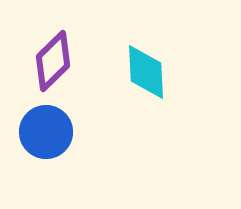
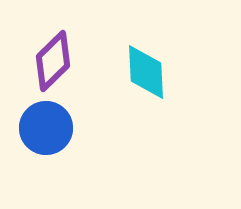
blue circle: moved 4 px up
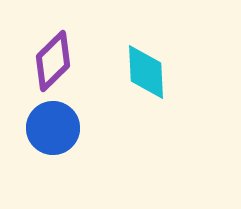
blue circle: moved 7 px right
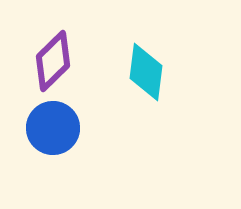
cyan diamond: rotated 10 degrees clockwise
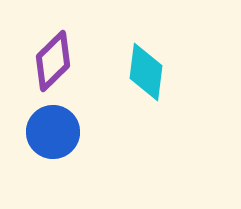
blue circle: moved 4 px down
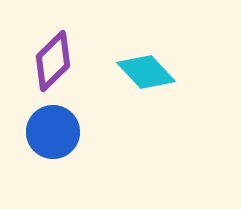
cyan diamond: rotated 50 degrees counterclockwise
